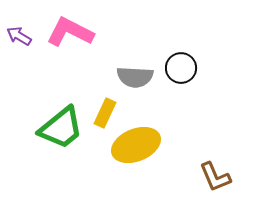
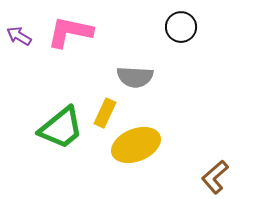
pink L-shape: rotated 15 degrees counterclockwise
black circle: moved 41 px up
brown L-shape: rotated 72 degrees clockwise
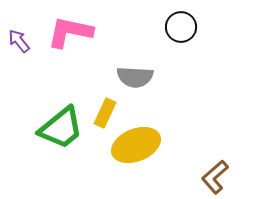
purple arrow: moved 5 px down; rotated 20 degrees clockwise
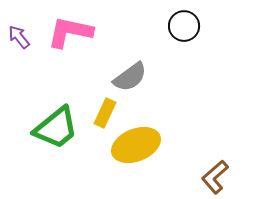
black circle: moved 3 px right, 1 px up
purple arrow: moved 4 px up
gray semicircle: moved 5 px left; rotated 39 degrees counterclockwise
green trapezoid: moved 5 px left
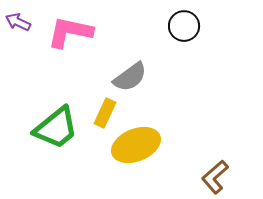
purple arrow: moved 1 px left, 15 px up; rotated 25 degrees counterclockwise
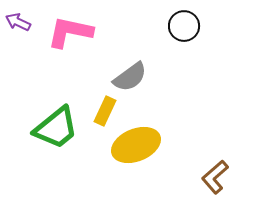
yellow rectangle: moved 2 px up
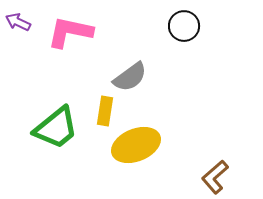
yellow rectangle: rotated 16 degrees counterclockwise
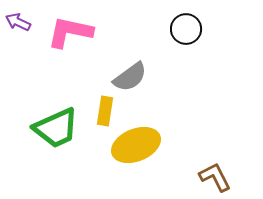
black circle: moved 2 px right, 3 px down
green trapezoid: rotated 15 degrees clockwise
brown L-shape: rotated 104 degrees clockwise
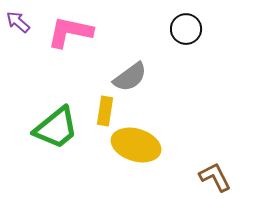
purple arrow: rotated 15 degrees clockwise
green trapezoid: rotated 15 degrees counterclockwise
yellow ellipse: rotated 39 degrees clockwise
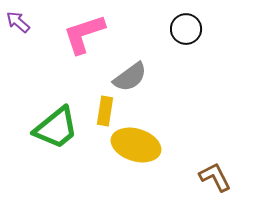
pink L-shape: moved 14 px right, 2 px down; rotated 30 degrees counterclockwise
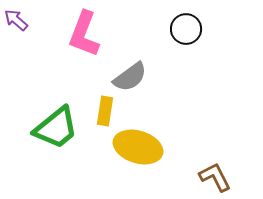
purple arrow: moved 2 px left, 2 px up
pink L-shape: rotated 51 degrees counterclockwise
yellow ellipse: moved 2 px right, 2 px down
